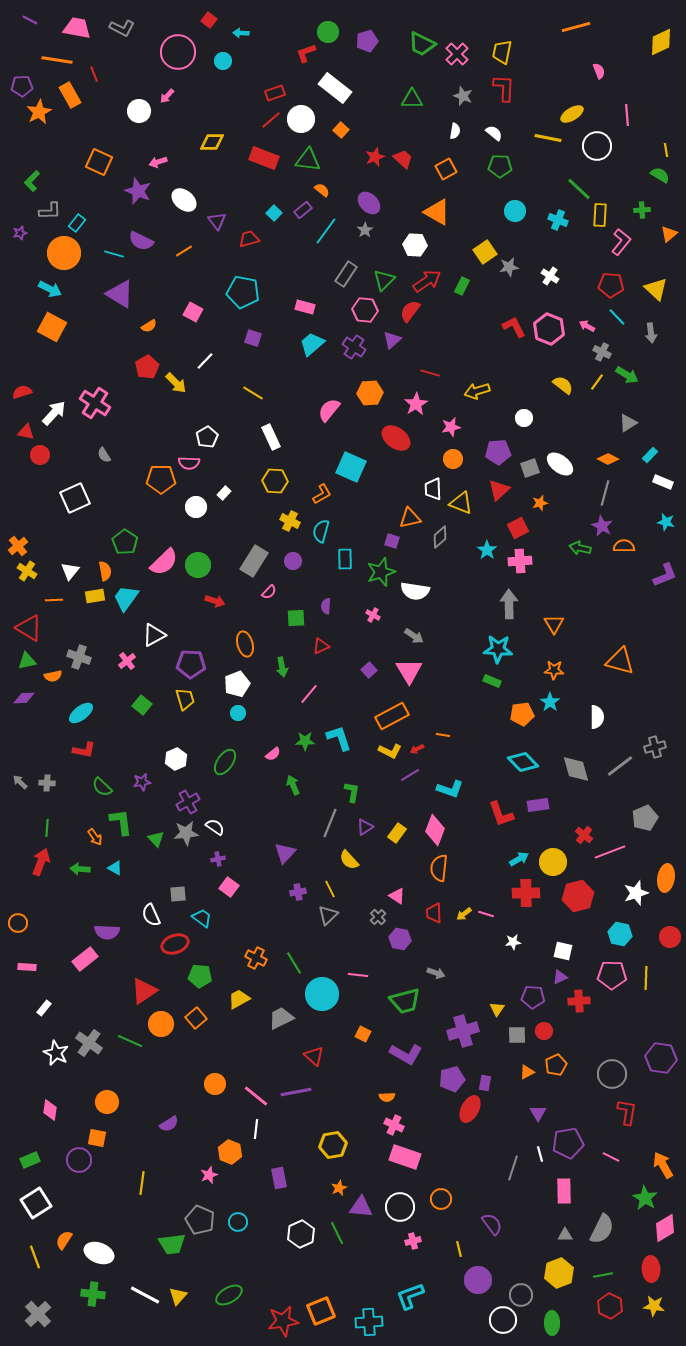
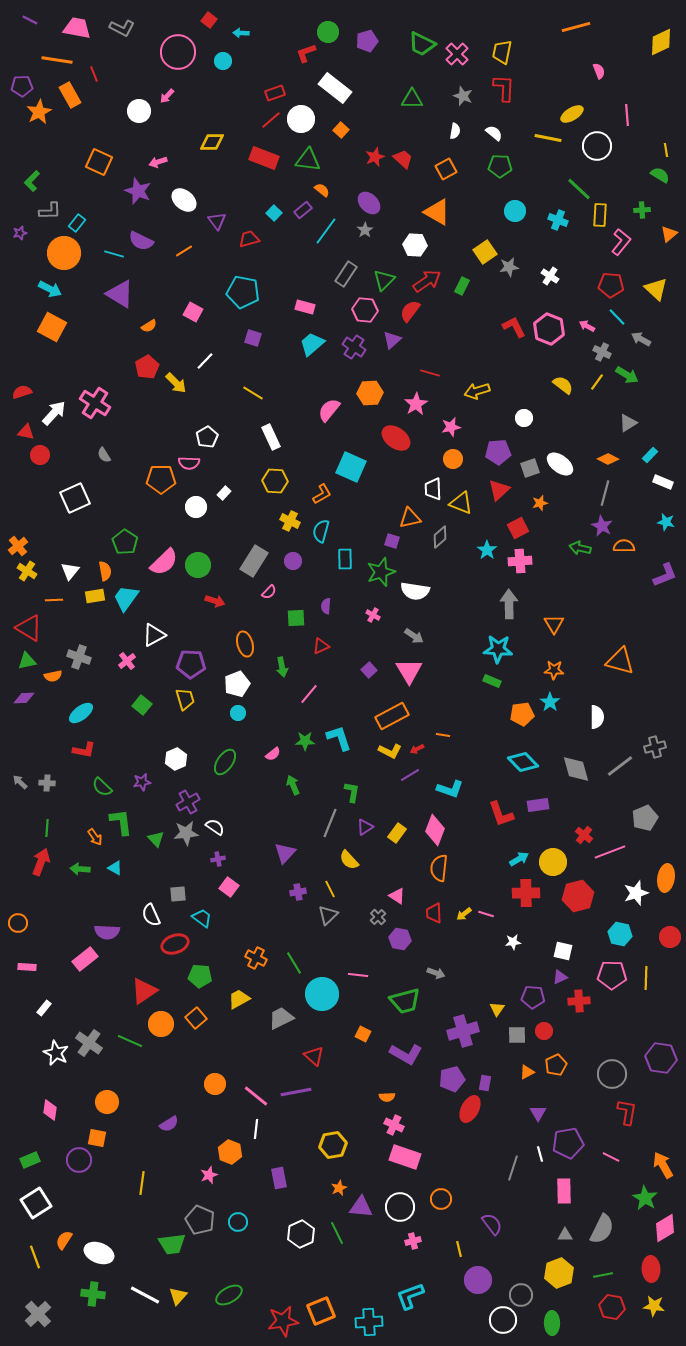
gray arrow at (651, 333): moved 10 px left, 6 px down; rotated 126 degrees clockwise
red hexagon at (610, 1306): moved 2 px right, 1 px down; rotated 15 degrees counterclockwise
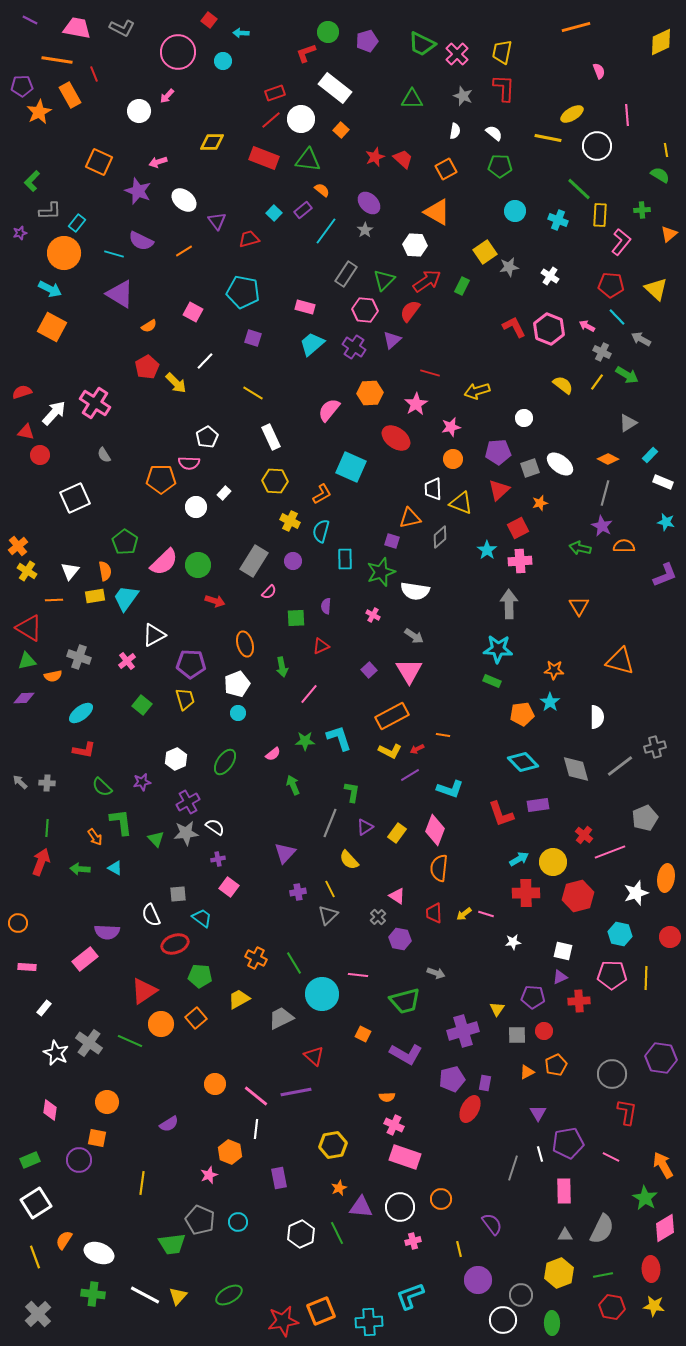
orange triangle at (554, 624): moved 25 px right, 18 px up
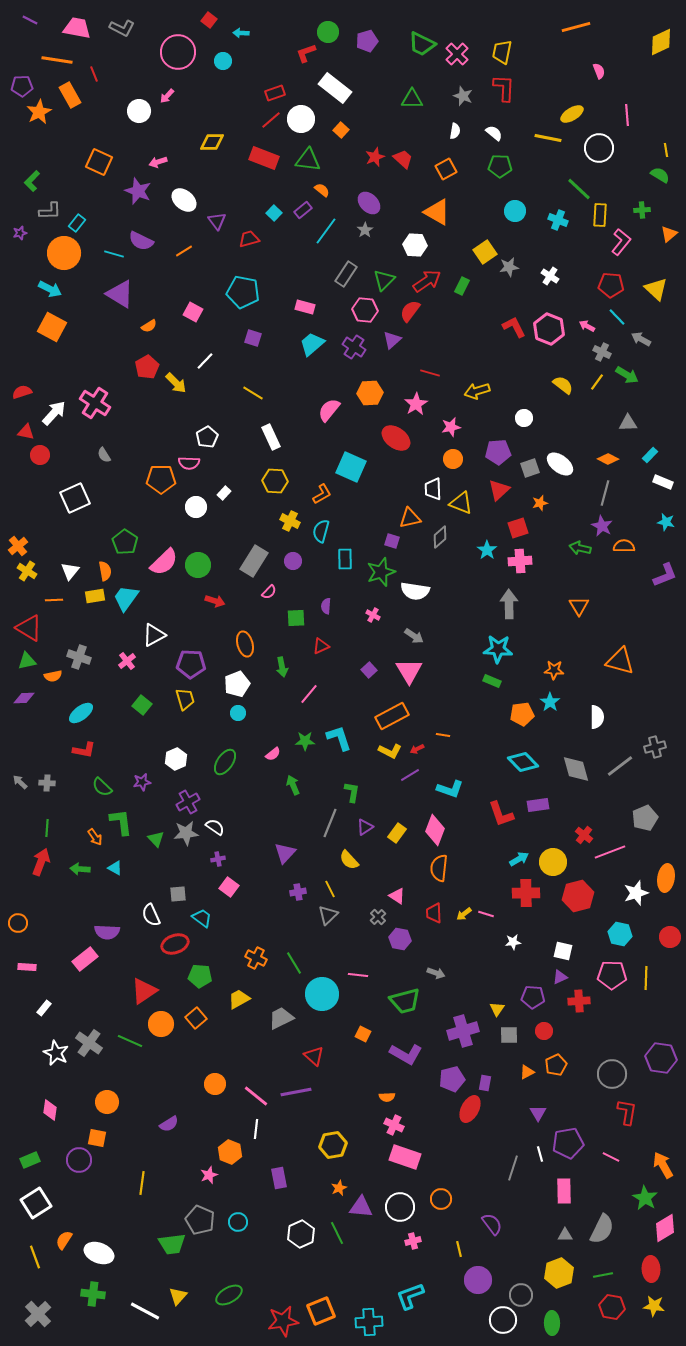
white circle at (597, 146): moved 2 px right, 2 px down
gray triangle at (628, 423): rotated 30 degrees clockwise
red square at (518, 528): rotated 10 degrees clockwise
gray square at (517, 1035): moved 8 px left
white line at (145, 1295): moved 16 px down
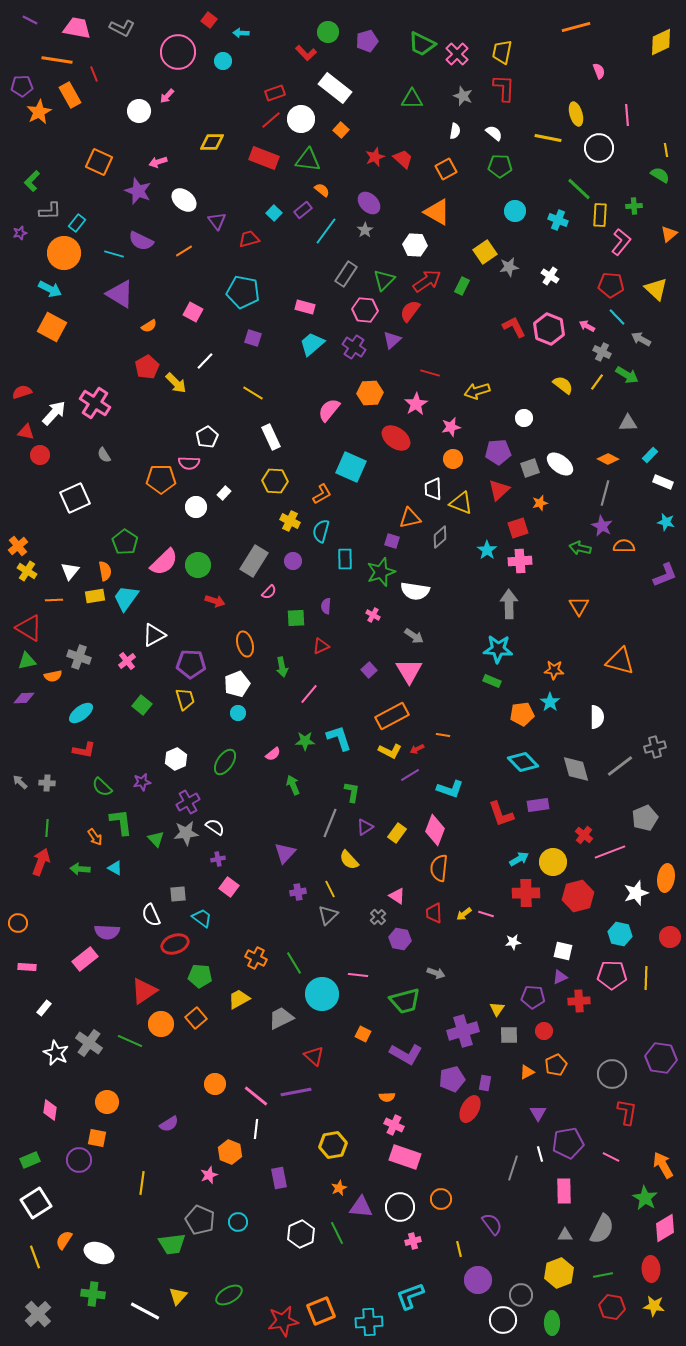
red L-shape at (306, 53): rotated 115 degrees counterclockwise
yellow ellipse at (572, 114): moved 4 px right; rotated 75 degrees counterclockwise
green cross at (642, 210): moved 8 px left, 4 px up
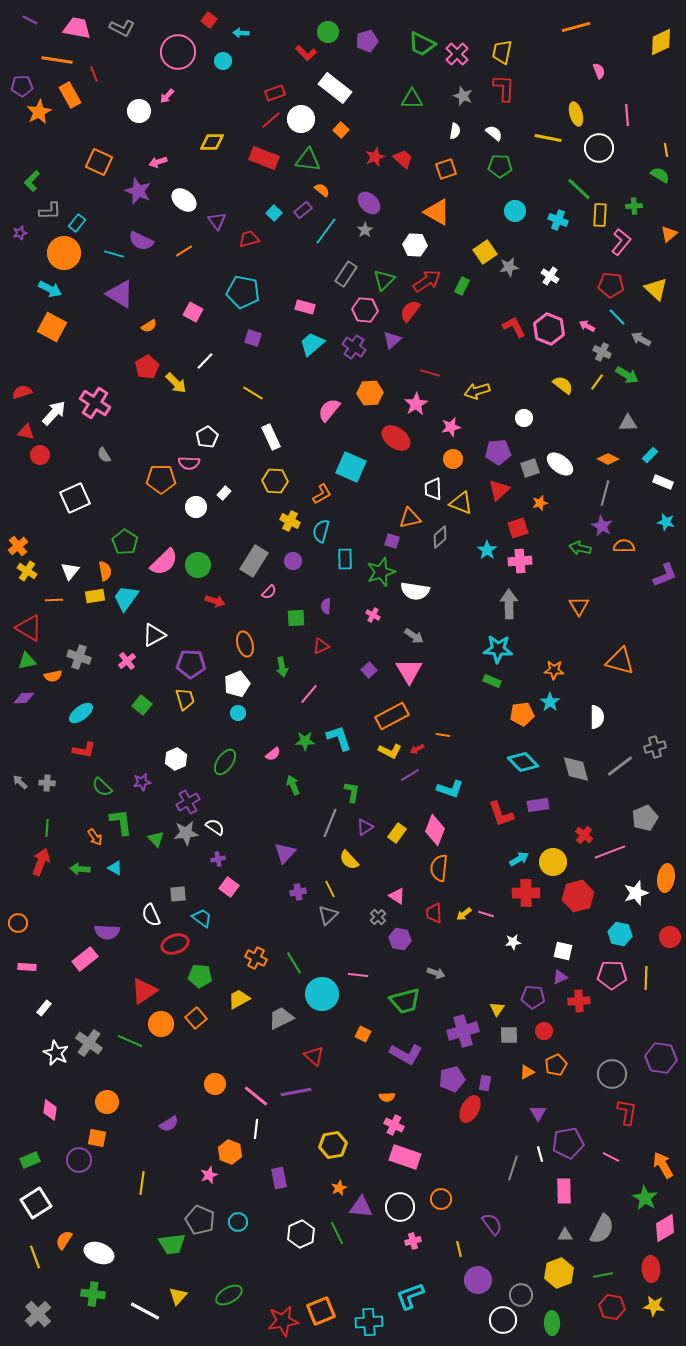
orange square at (446, 169): rotated 10 degrees clockwise
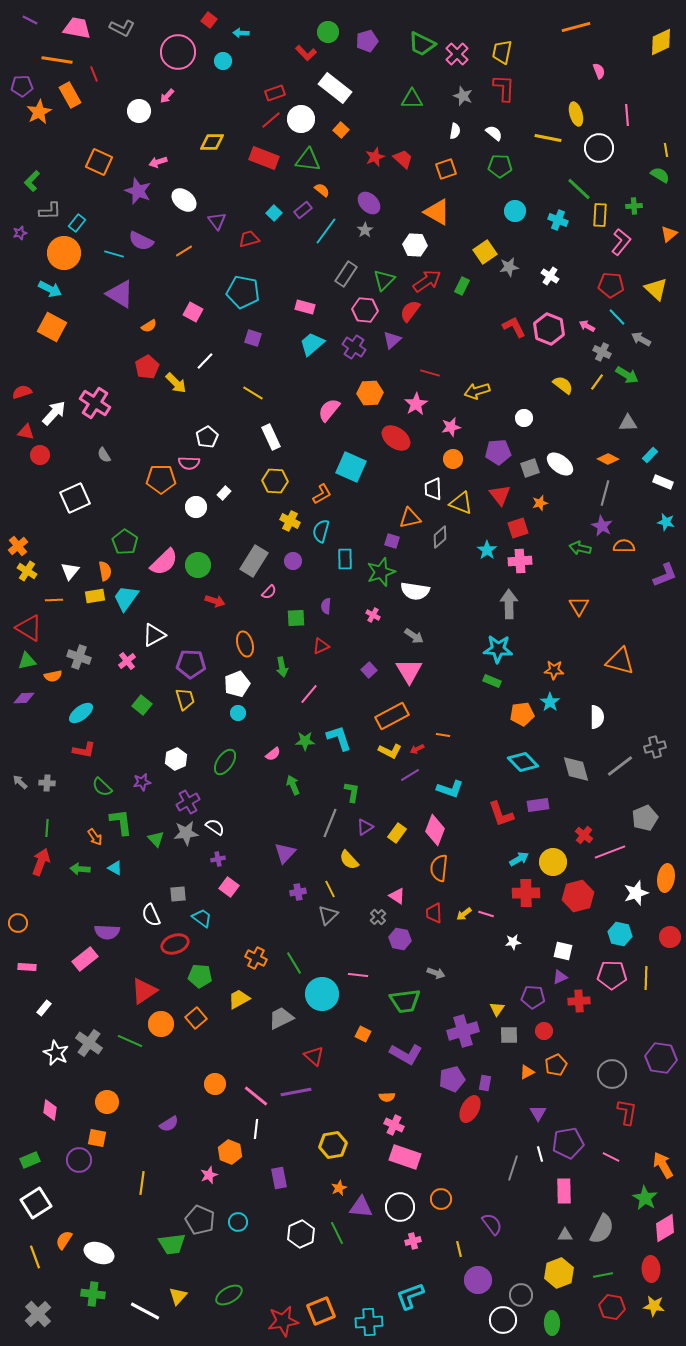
red triangle at (499, 490): moved 1 px right, 5 px down; rotated 25 degrees counterclockwise
green trapezoid at (405, 1001): rotated 8 degrees clockwise
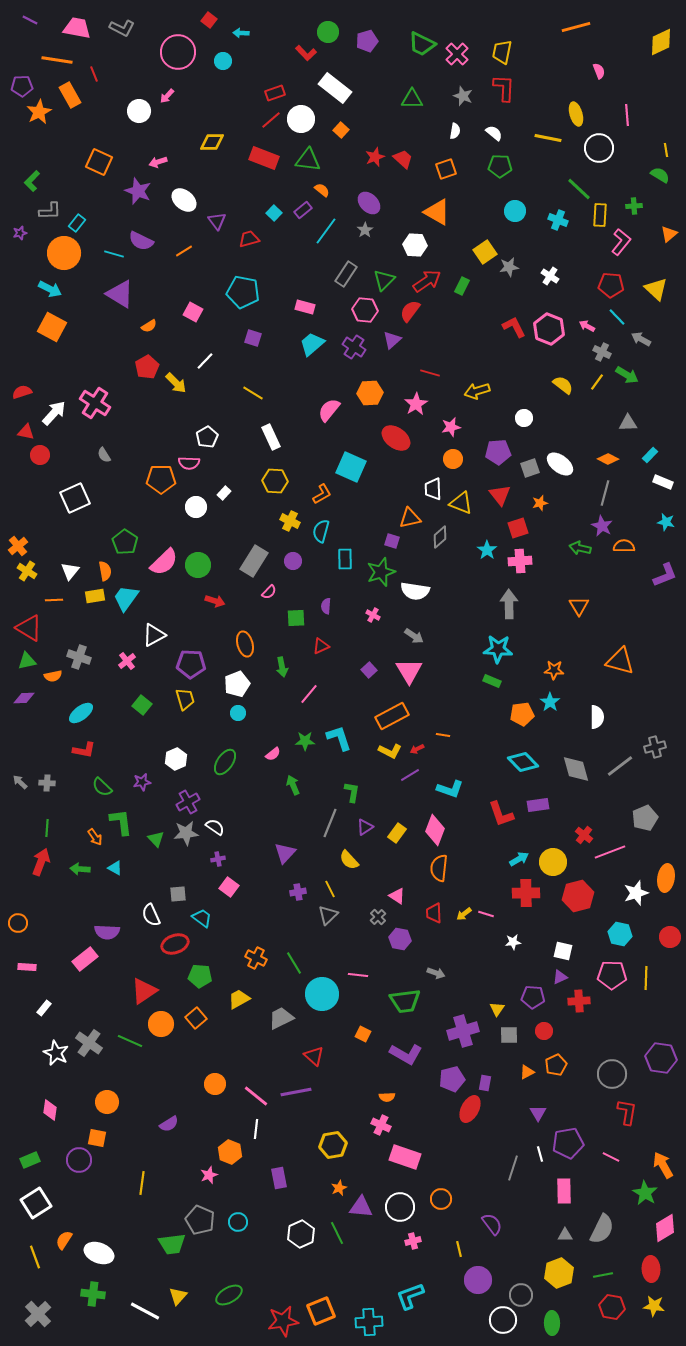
pink cross at (394, 1125): moved 13 px left
green star at (645, 1198): moved 5 px up
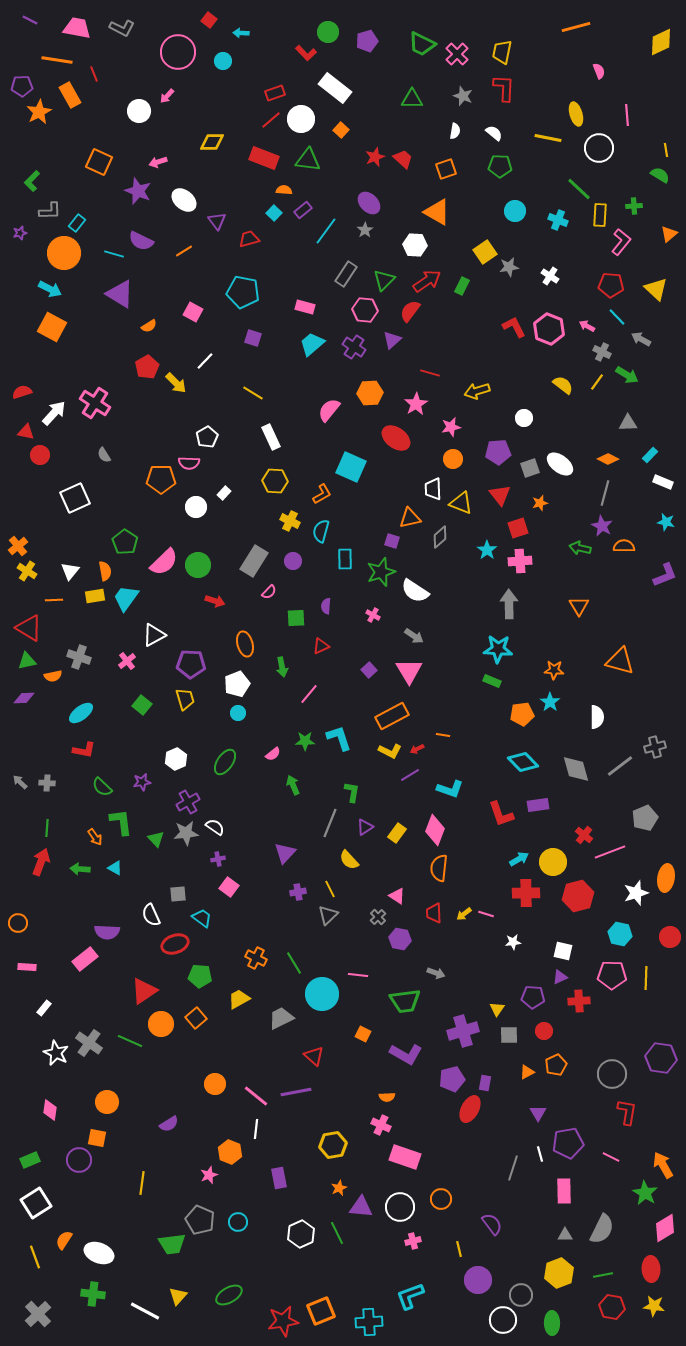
orange semicircle at (322, 190): moved 38 px left; rotated 35 degrees counterclockwise
white semicircle at (415, 591): rotated 24 degrees clockwise
